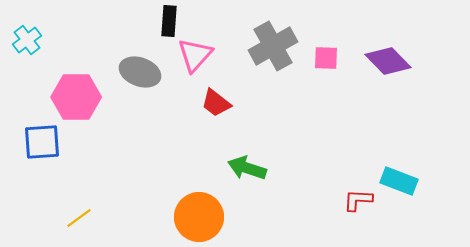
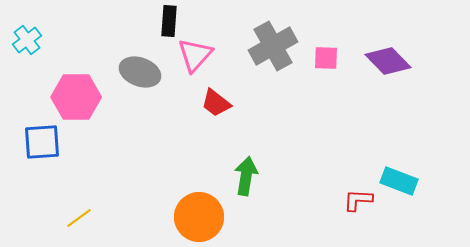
green arrow: moved 1 px left, 8 px down; rotated 81 degrees clockwise
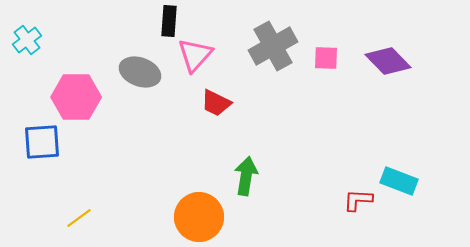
red trapezoid: rotated 12 degrees counterclockwise
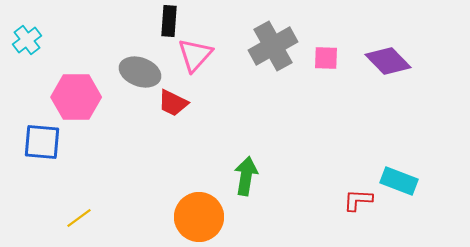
red trapezoid: moved 43 px left
blue square: rotated 9 degrees clockwise
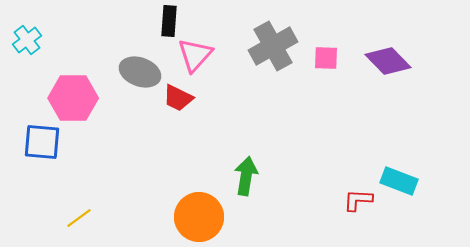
pink hexagon: moved 3 px left, 1 px down
red trapezoid: moved 5 px right, 5 px up
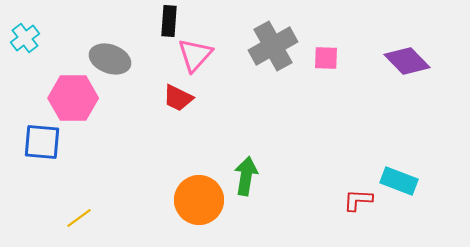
cyan cross: moved 2 px left, 2 px up
purple diamond: moved 19 px right
gray ellipse: moved 30 px left, 13 px up
orange circle: moved 17 px up
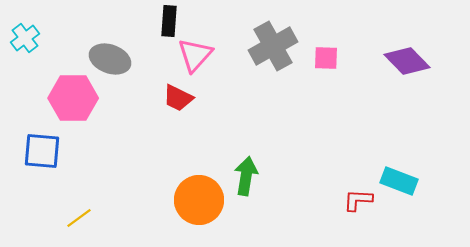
blue square: moved 9 px down
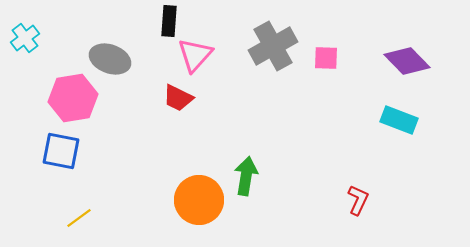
pink hexagon: rotated 9 degrees counterclockwise
blue square: moved 19 px right; rotated 6 degrees clockwise
cyan rectangle: moved 61 px up
red L-shape: rotated 112 degrees clockwise
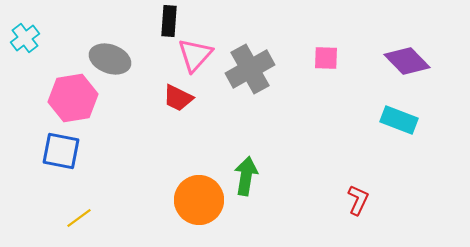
gray cross: moved 23 px left, 23 px down
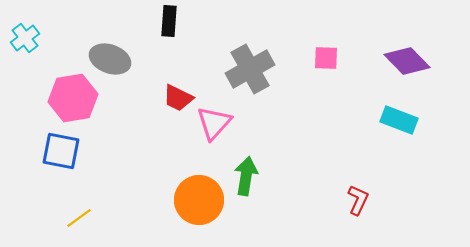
pink triangle: moved 19 px right, 68 px down
